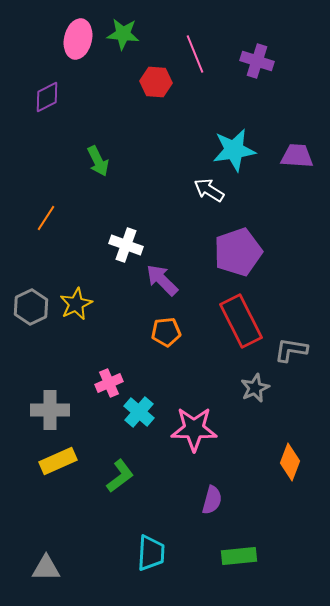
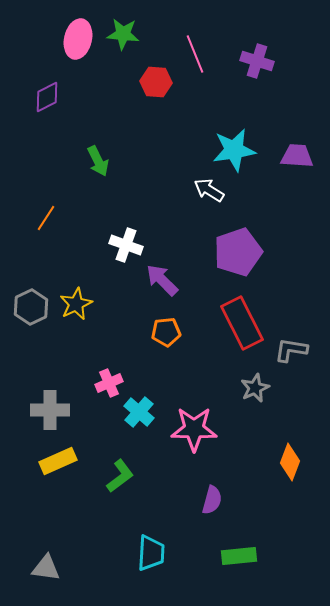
red rectangle: moved 1 px right, 2 px down
gray triangle: rotated 8 degrees clockwise
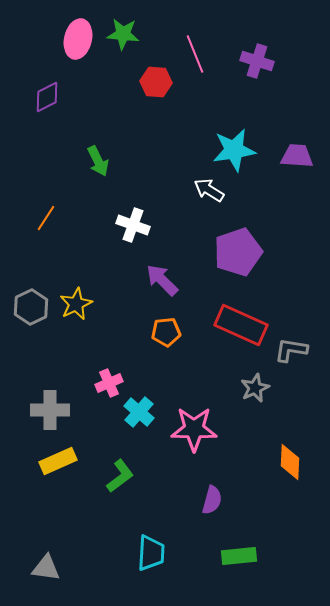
white cross: moved 7 px right, 20 px up
red rectangle: moved 1 px left, 2 px down; rotated 39 degrees counterclockwise
orange diamond: rotated 18 degrees counterclockwise
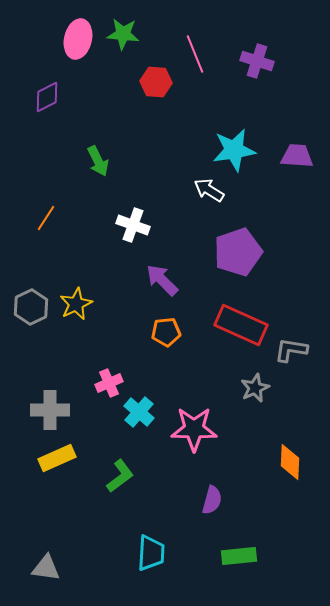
yellow rectangle: moved 1 px left, 3 px up
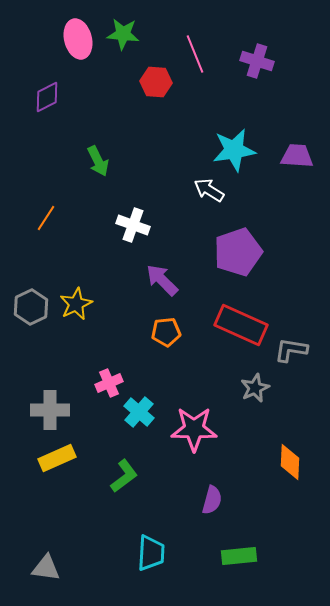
pink ellipse: rotated 27 degrees counterclockwise
green L-shape: moved 4 px right
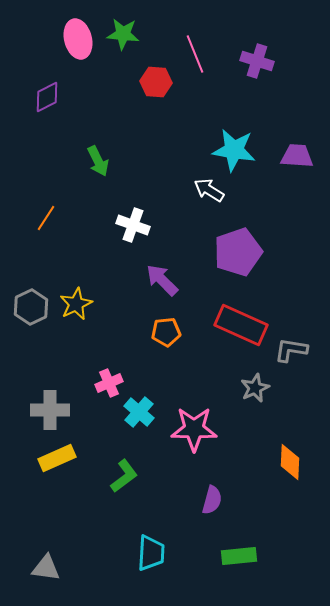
cyan star: rotated 18 degrees clockwise
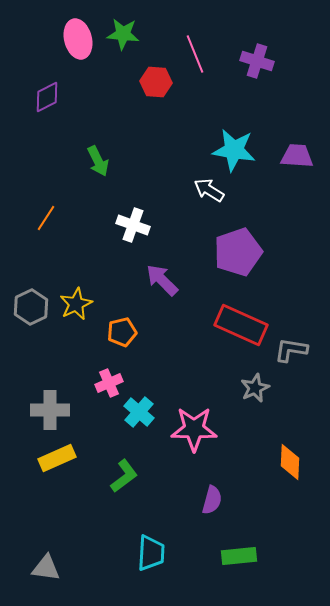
orange pentagon: moved 44 px left; rotated 8 degrees counterclockwise
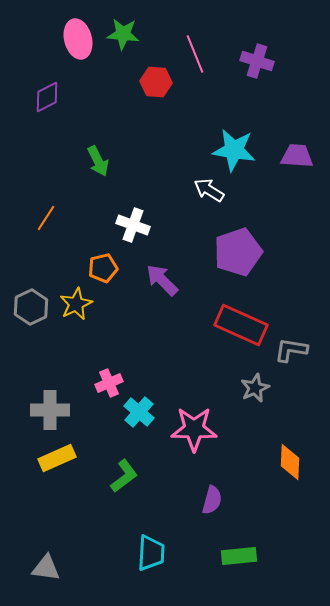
orange pentagon: moved 19 px left, 64 px up
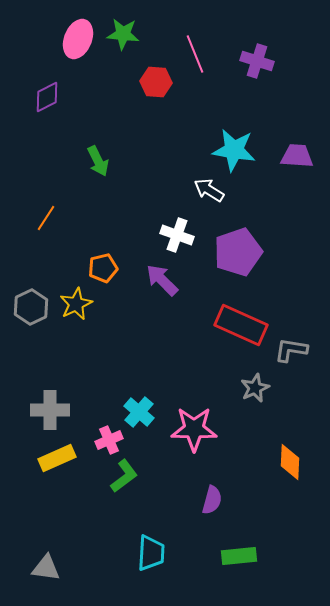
pink ellipse: rotated 36 degrees clockwise
white cross: moved 44 px right, 10 px down
pink cross: moved 57 px down
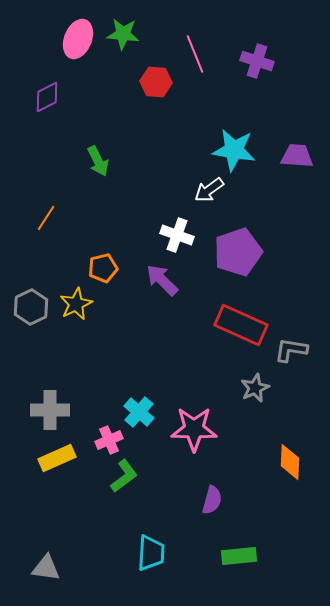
white arrow: rotated 68 degrees counterclockwise
